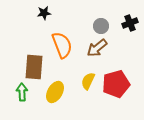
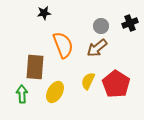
orange semicircle: moved 1 px right
brown rectangle: moved 1 px right
red pentagon: rotated 24 degrees counterclockwise
green arrow: moved 2 px down
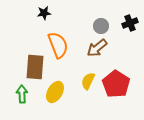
orange semicircle: moved 5 px left
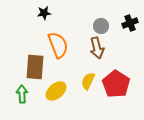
brown arrow: rotated 65 degrees counterclockwise
yellow ellipse: moved 1 px right, 1 px up; rotated 20 degrees clockwise
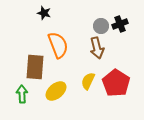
black star: rotated 24 degrees clockwise
black cross: moved 10 px left, 1 px down
red pentagon: moved 1 px up
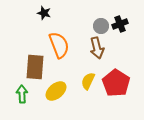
orange semicircle: moved 1 px right
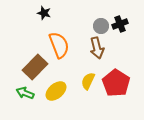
brown rectangle: rotated 40 degrees clockwise
green arrow: moved 3 px right, 1 px up; rotated 66 degrees counterclockwise
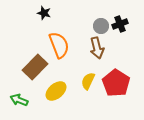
green arrow: moved 6 px left, 7 px down
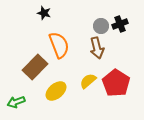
yellow semicircle: rotated 24 degrees clockwise
green arrow: moved 3 px left, 2 px down; rotated 42 degrees counterclockwise
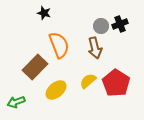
brown arrow: moved 2 px left
yellow ellipse: moved 1 px up
